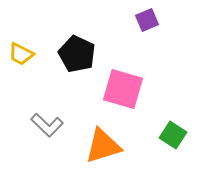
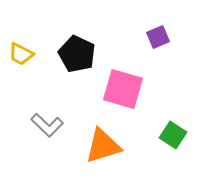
purple square: moved 11 px right, 17 px down
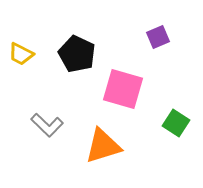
green square: moved 3 px right, 12 px up
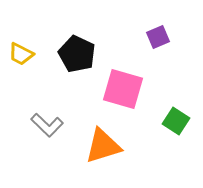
green square: moved 2 px up
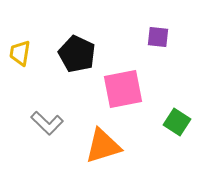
purple square: rotated 30 degrees clockwise
yellow trapezoid: moved 1 px left, 1 px up; rotated 72 degrees clockwise
pink square: rotated 27 degrees counterclockwise
green square: moved 1 px right, 1 px down
gray L-shape: moved 2 px up
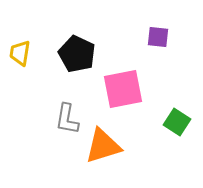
gray L-shape: moved 20 px right, 4 px up; rotated 56 degrees clockwise
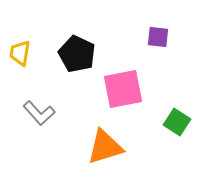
gray L-shape: moved 28 px left, 6 px up; rotated 52 degrees counterclockwise
orange triangle: moved 2 px right, 1 px down
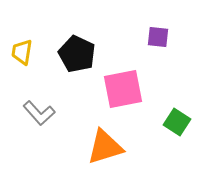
yellow trapezoid: moved 2 px right, 1 px up
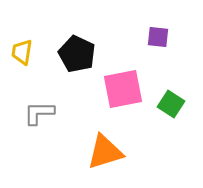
gray L-shape: rotated 132 degrees clockwise
green square: moved 6 px left, 18 px up
orange triangle: moved 5 px down
